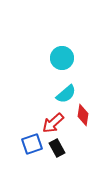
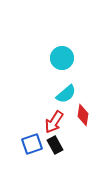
red arrow: moved 1 px right, 1 px up; rotated 15 degrees counterclockwise
black rectangle: moved 2 px left, 3 px up
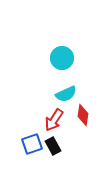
cyan semicircle: rotated 15 degrees clockwise
red arrow: moved 2 px up
black rectangle: moved 2 px left, 1 px down
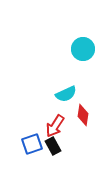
cyan circle: moved 21 px right, 9 px up
red arrow: moved 1 px right, 6 px down
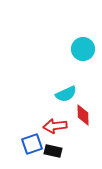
red diamond: rotated 10 degrees counterclockwise
red arrow: rotated 50 degrees clockwise
black rectangle: moved 5 px down; rotated 48 degrees counterclockwise
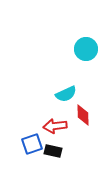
cyan circle: moved 3 px right
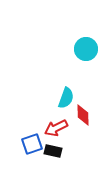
cyan semicircle: moved 4 px down; rotated 45 degrees counterclockwise
red arrow: moved 1 px right, 2 px down; rotated 20 degrees counterclockwise
